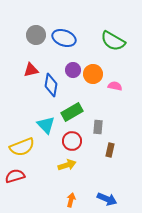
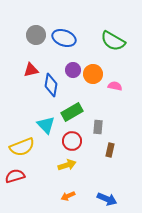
orange arrow: moved 3 px left, 4 px up; rotated 128 degrees counterclockwise
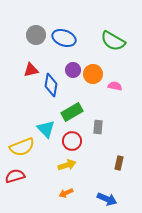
cyan triangle: moved 4 px down
brown rectangle: moved 9 px right, 13 px down
orange arrow: moved 2 px left, 3 px up
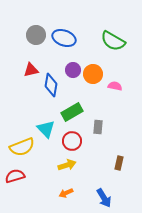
blue arrow: moved 3 px left, 1 px up; rotated 36 degrees clockwise
